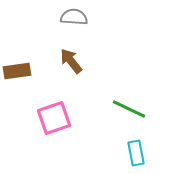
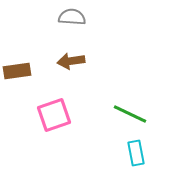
gray semicircle: moved 2 px left
brown arrow: rotated 60 degrees counterclockwise
green line: moved 1 px right, 5 px down
pink square: moved 3 px up
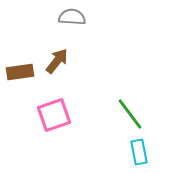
brown arrow: moved 14 px left; rotated 136 degrees clockwise
brown rectangle: moved 3 px right, 1 px down
green line: rotated 28 degrees clockwise
cyan rectangle: moved 3 px right, 1 px up
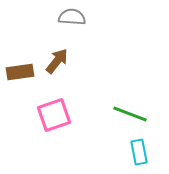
green line: rotated 32 degrees counterclockwise
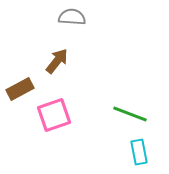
brown rectangle: moved 17 px down; rotated 20 degrees counterclockwise
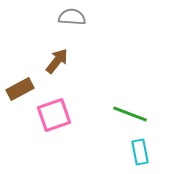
cyan rectangle: moved 1 px right
